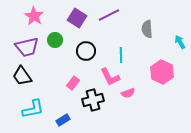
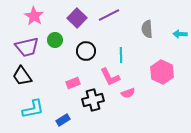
purple square: rotated 12 degrees clockwise
cyan arrow: moved 8 px up; rotated 56 degrees counterclockwise
pink rectangle: rotated 32 degrees clockwise
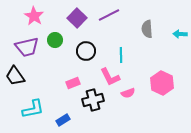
pink hexagon: moved 11 px down
black trapezoid: moved 7 px left
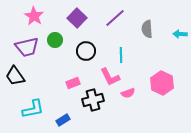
purple line: moved 6 px right, 3 px down; rotated 15 degrees counterclockwise
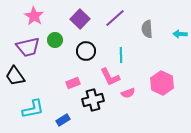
purple square: moved 3 px right, 1 px down
purple trapezoid: moved 1 px right
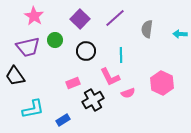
gray semicircle: rotated 12 degrees clockwise
black cross: rotated 15 degrees counterclockwise
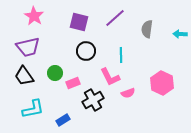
purple square: moved 1 px left, 3 px down; rotated 30 degrees counterclockwise
green circle: moved 33 px down
black trapezoid: moved 9 px right
